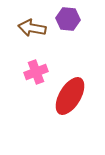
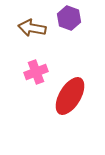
purple hexagon: moved 1 px right, 1 px up; rotated 15 degrees clockwise
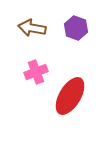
purple hexagon: moved 7 px right, 10 px down
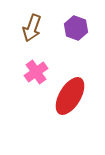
brown arrow: rotated 80 degrees counterclockwise
pink cross: rotated 15 degrees counterclockwise
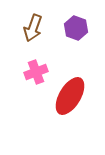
brown arrow: moved 1 px right
pink cross: rotated 15 degrees clockwise
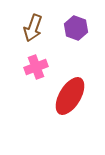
pink cross: moved 5 px up
